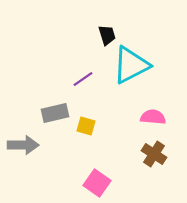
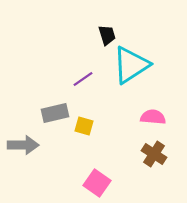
cyan triangle: rotated 6 degrees counterclockwise
yellow square: moved 2 px left
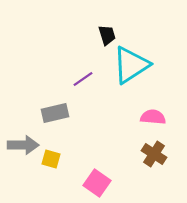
yellow square: moved 33 px left, 33 px down
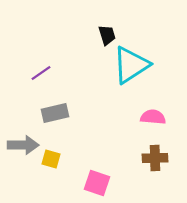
purple line: moved 42 px left, 6 px up
brown cross: moved 1 px right, 4 px down; rotated 35 degrees counterclockwise
pink square: rotated 16 degrees counterclockwise
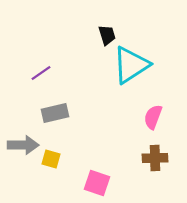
pink semicircle: rotated 75 degrees counterclockwise
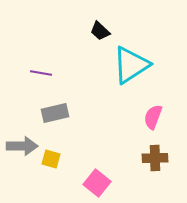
black trapezoid: moved 7 px left, 4 px up; rotated 150 degrees clockwise
purple line: rotated 45 degrees clockwise
gray arrow: moved 1 px left, 1 px down
pink square: rotated 20 degrees clockwise
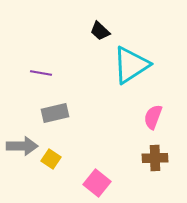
yellow square: rotated 18 degrees clockwise
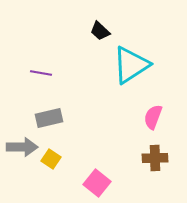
gray rectangle: moved 6 px left, 5 px down
gray arrow: moved 1 px down
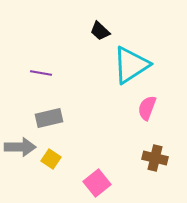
pink semicircle: moved 6 px left, 9 px up
gray arrow: moved 2 px left
brown cross: rotated 15 degrees clockwise
pink square: rotated 12 degrees clockwise
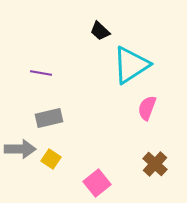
gray arrow: moved 2 px down
brown cross: moved 6 px down; rotated 30 degrees clockwise
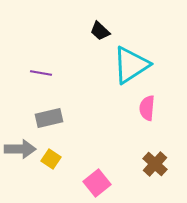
pink semicircle: rotated 15 degrees counterclockwise
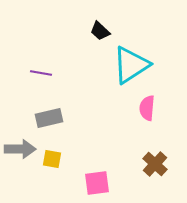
yellow square: moved 1 px right; rotated 24 degrees counterclockwise
pink square: rotated 32 degrees clockwise
